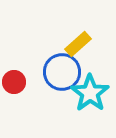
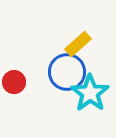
blue circle: moved 5 px right
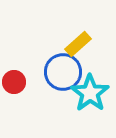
blue circle: moved 4 px left
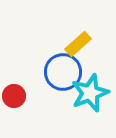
red circle: moved 14 px down
cyan star: rotated 15 degrees clockwise
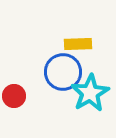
yellow rectangle: rotated 40 degrees clockwise
cyan star: rotated 9 degrees counterclockwise
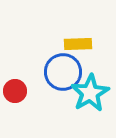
red circle: moved 1 px right, 5 px up
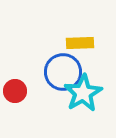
yellow rectangle: moved 2 px right, 1 px up
cyan star: moved 7 px left
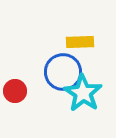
yellow rectangle: moved 1 px up
cyan star: rotated 9 degrees counterclockwise
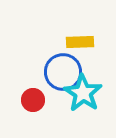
red circle: moved 18 px right, 9 px down
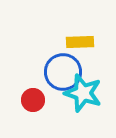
cyan star: rotated 15 degrees counterclockwise
